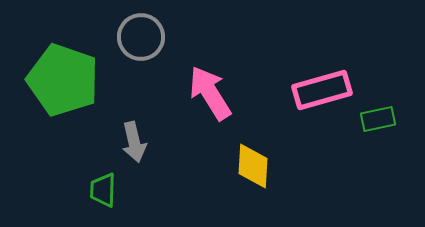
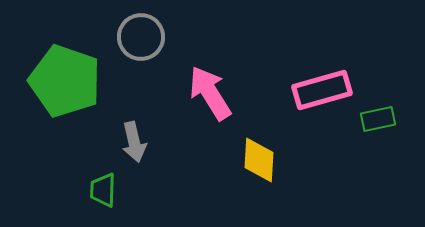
green pentagon: moved 2 px right, 1 px down
yellow diamond: moved 6 px right, 6 px up
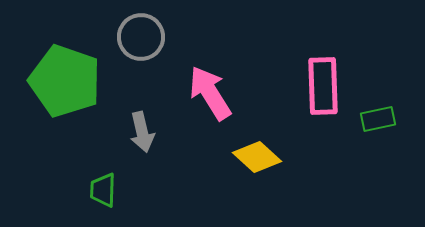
pink rectangle: moved 1 px right, 4 px up; rotated 76 degrees counterclockwise
gray arrow: moved 8 px right, 10 px up
yellow diamond: moved 2 px left, 3 px up; rotated 51 degrees counterclockwise
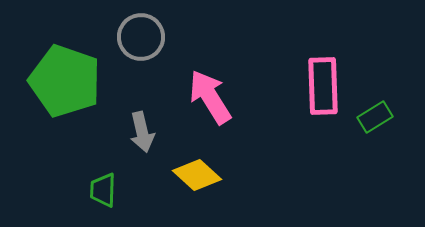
pink arrow: moved 4 px down
green rectangle: moved 3 px left, 2 px up; rotated 20 degrees counterclockwise
yellow diamond: moved 60 px left, 18 px down
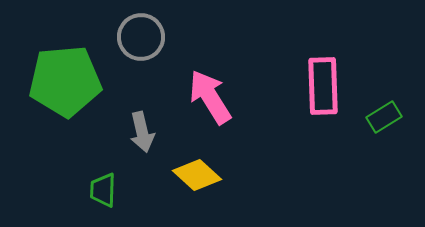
green pentagon: rotated 24 degrees counterclockwise
green rectangle: moved 9 px right
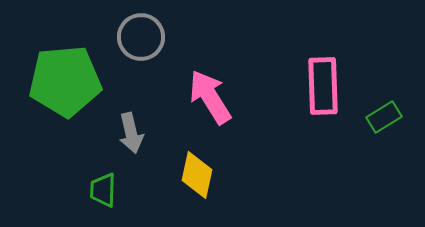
gray arrow: moved 11 px left, 1 px down
yellow diamond: rotated 60 degrees clockwise
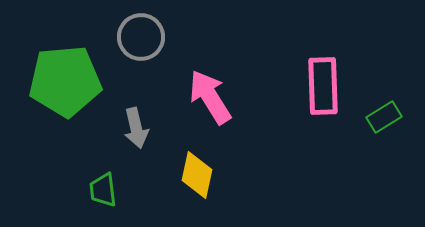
gray arrow: moved 5 px right, 5 px up
green trapezoid: rotated 9 degrees counterclockwise
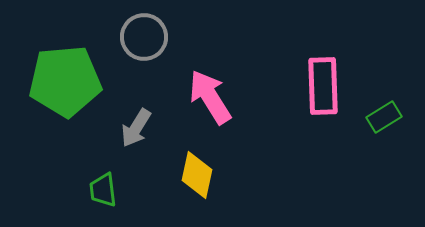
gray circle: moved 3 px right
gray arrow: rotated 45 degrees clockwise
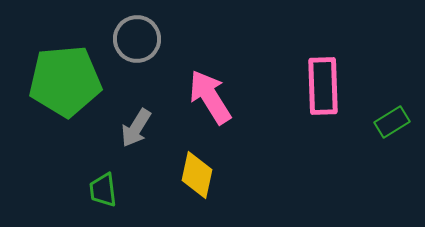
gray circle: moved 7 px left, 2 px down
green rectangle: moved 8 px right, 5 px down
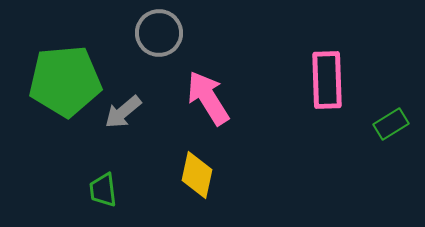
gray circle: moved 22 px right, 6 px up
pink rectangle: moved 4 px right, 6 px up
pink arrow: moved 2 px left, 1 px down
green rectangle: moved 1 px left, 2 px down
gray arrow: moved 13 px left, 16 px up; rotated 18 degrees clockwise
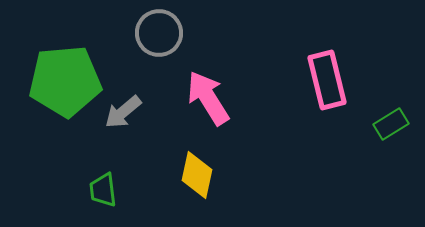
pink rectangle: rotated 12 degrees counterclockwise
